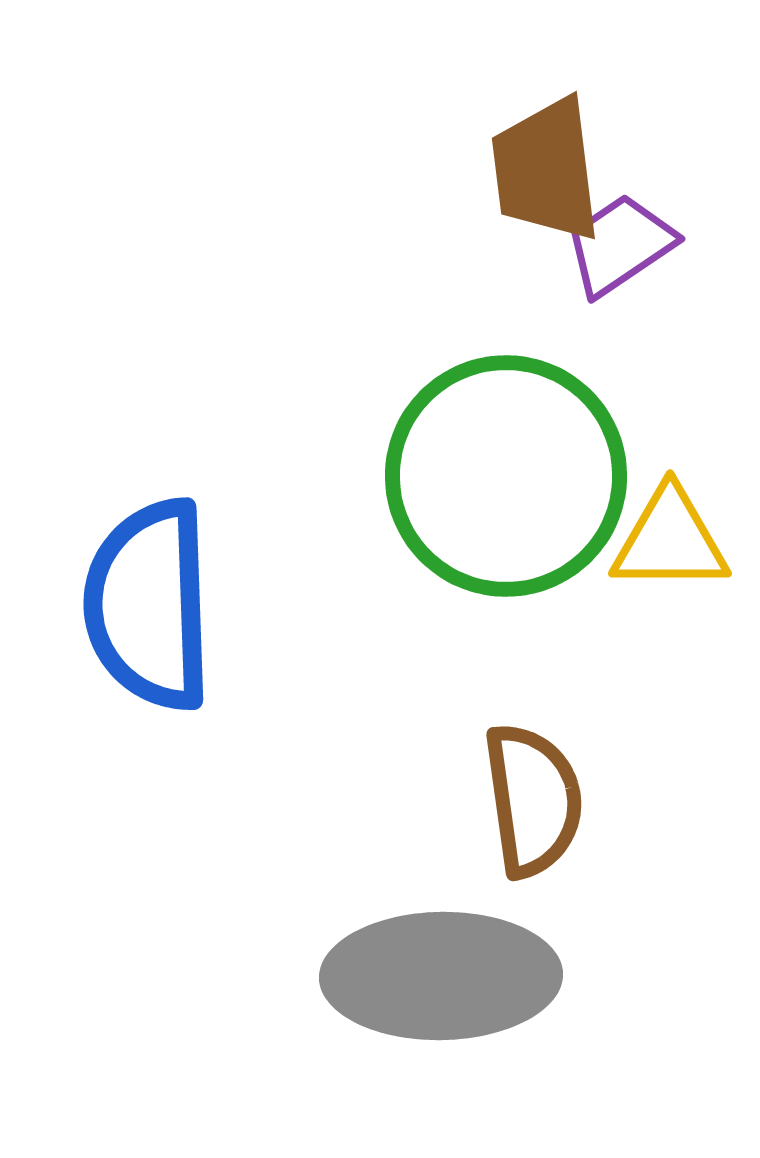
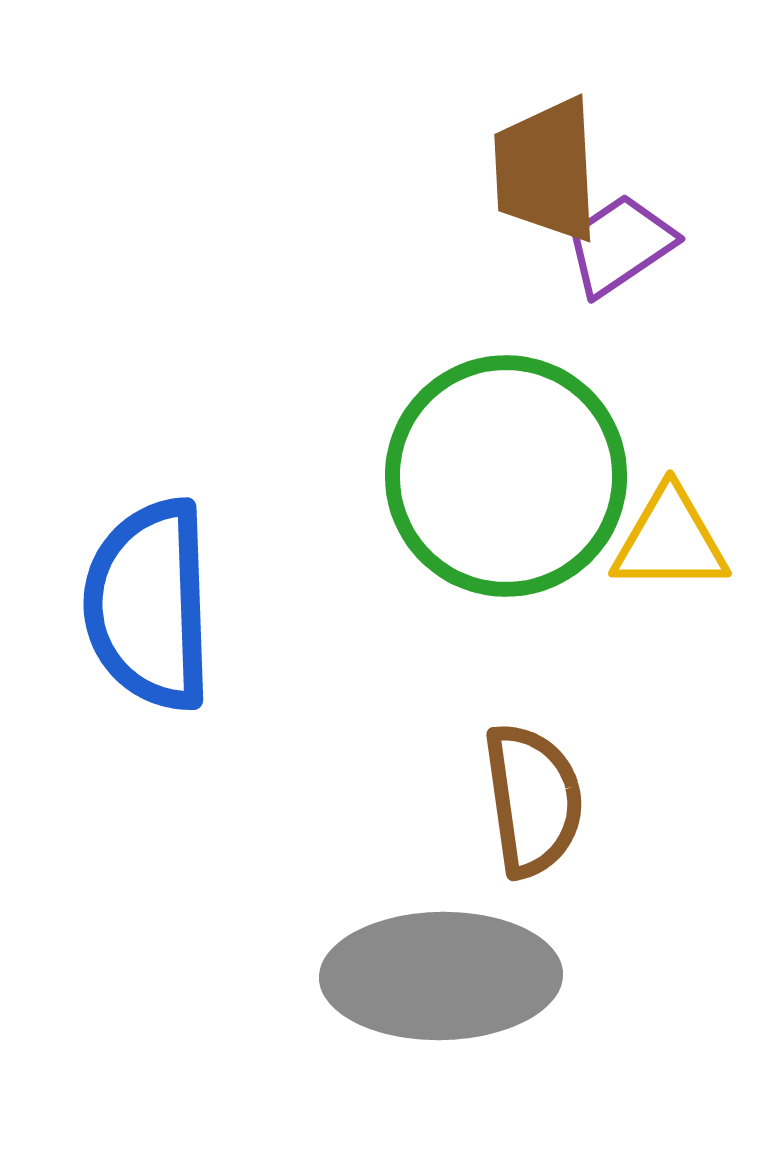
brown trapezoid: rotated 4 degrees clockwise
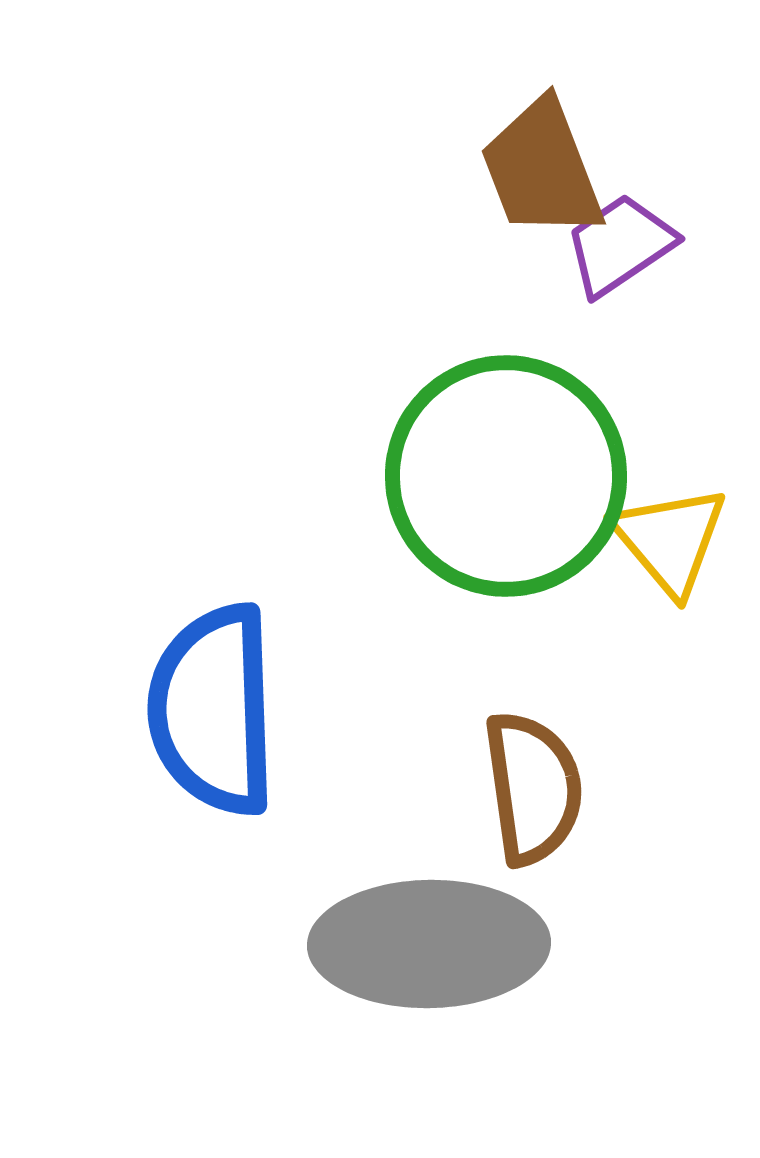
brown trapezoid: moved 4 px left, 1 px up; rotated 18 degrees counterclockwise
yellow triangle: rotated 50 degrees clockwise
blue semicircle: moved 64 px right, 105 px down
brown semicircle: moved 12 px up
gray ellipse: moved 12 px left, 32 px up
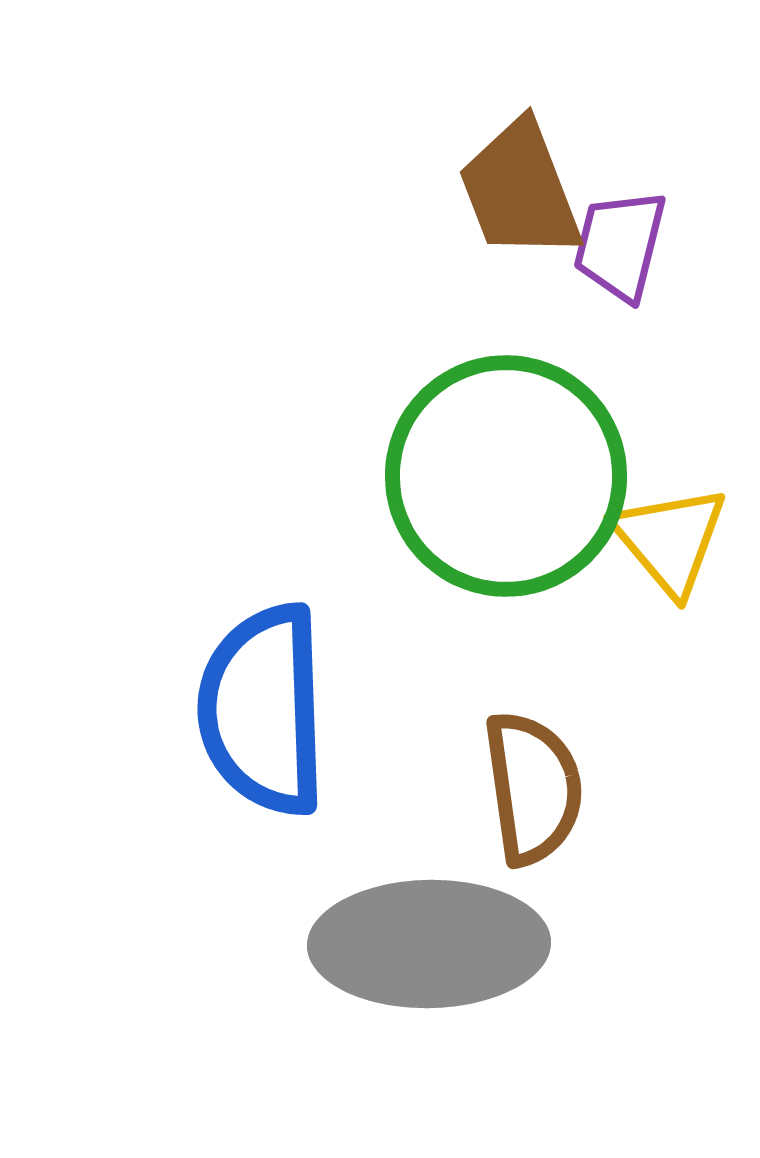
brown trapezoid: moved 22 px left, 21 px down
purple trapezoid: rotated 42 degrees counterclockwise
blue semicircle: moved 50 px right
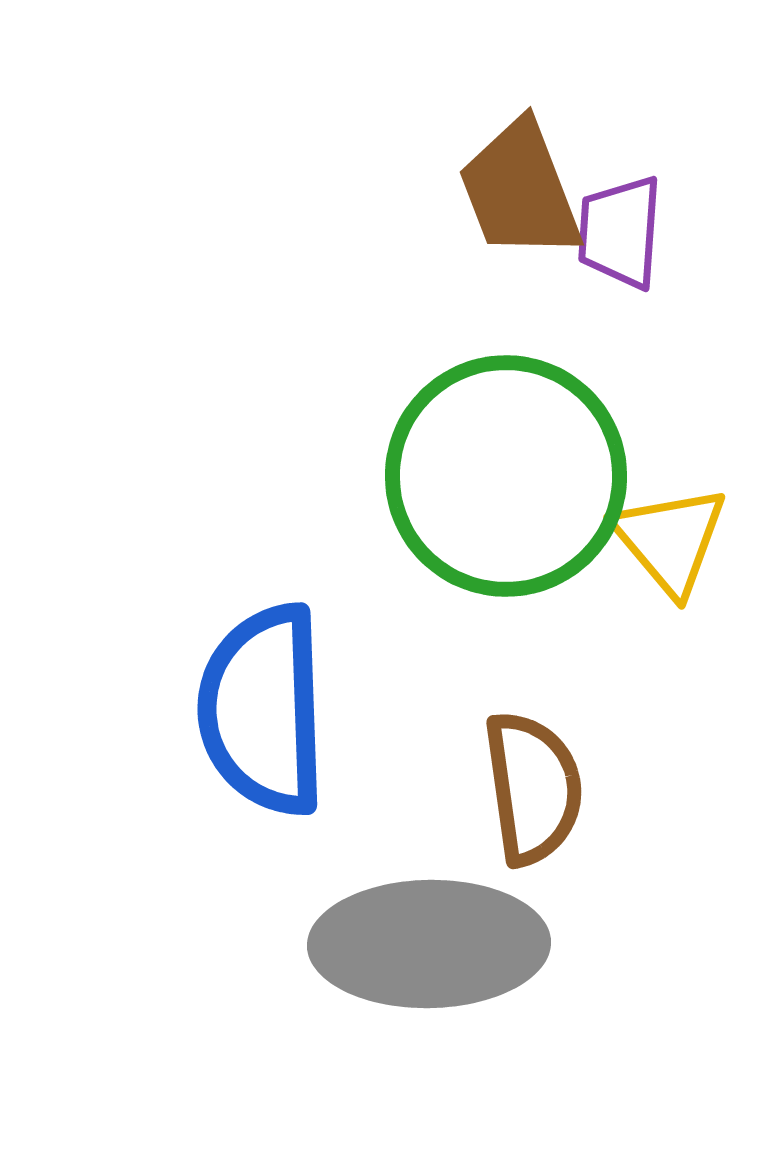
purple trapezoid: moved 13 px up; rotated 10 degrees counterclockwise
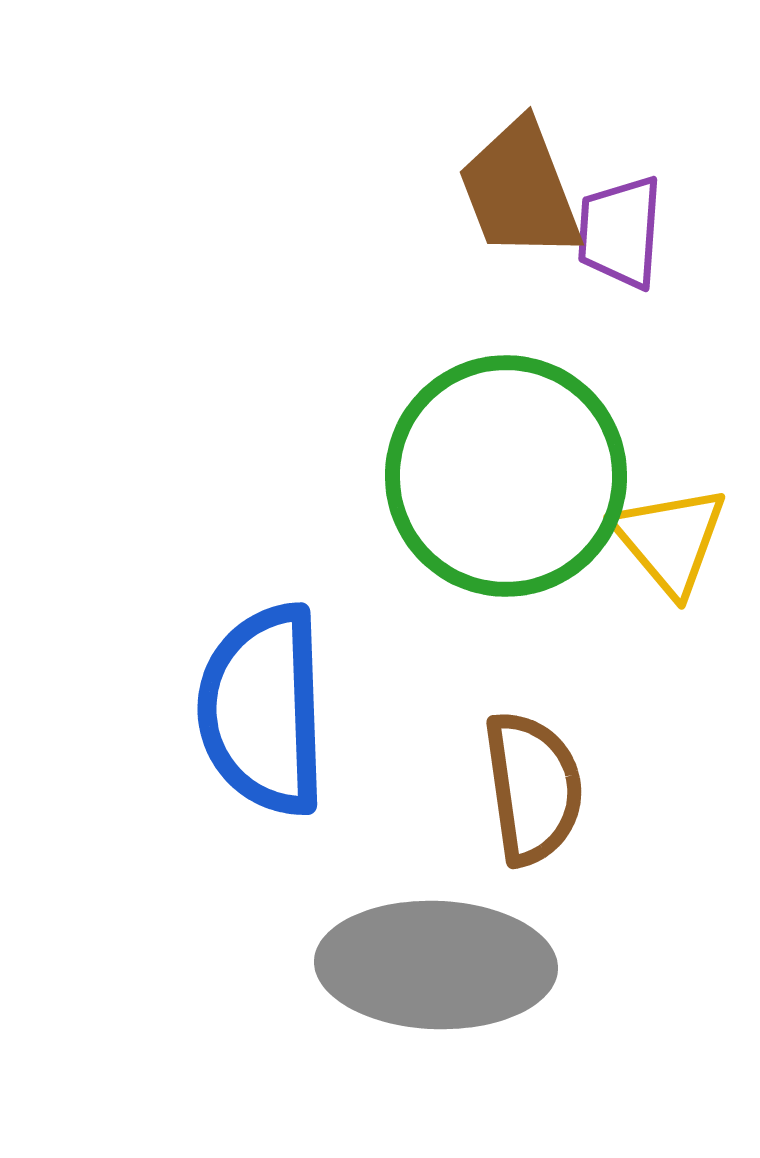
gray ellipse: moved 7 px right, 21 px down; rotated 3 degrees clockwise
